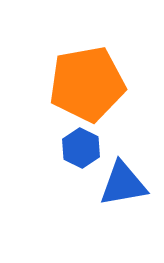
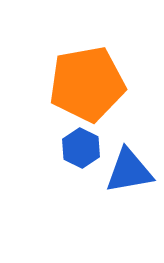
blue triangle: moved 6 px right, 13 px up
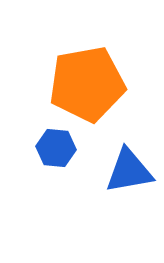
blue hexagon: moved 25 px left; rotated 21 degrees counterclockwise
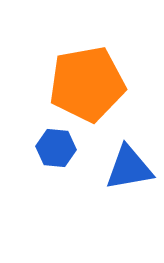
blue triangle: moved 3 px up
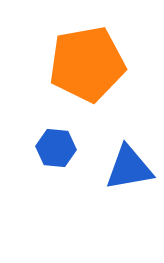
orange pentagon: moved 20 px up
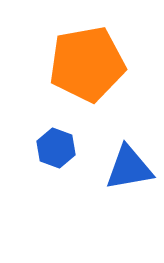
blue hexagon: rotated 15 degrees clockwise
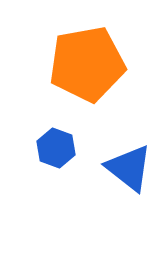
blue triangle: rotated 48 degrees clockwise
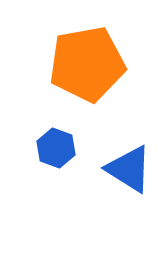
blue triangle: moved 1 px down; rotated 6 degrees counterclockwise
